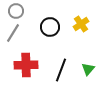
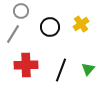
gray circle: moved 5 px right
gray line: moved 1 px down
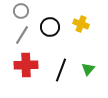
yellow cross: rotated 35 degrees counterclockwise
gray line: moved 9 px right, 1 px down
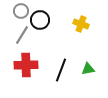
black circle: moved 10 px left, 7 px up
green triangle: rotated 40 degrees clockwise
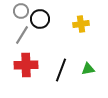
black circle: moved 1 px up
yellow cross: rotated 28 degrees counterclockwise
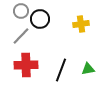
gray line: moved 1 px left, 1 px down; rotated 12 degrees clockwise
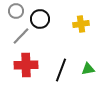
gray circle: moved 5 px left
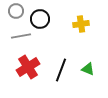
gray line: rotated 36 degrees clockwise
red cross: moved 2 px right, 2 px down; rotated 30 degrees counterclockwise
green triangle: rotated 32 degrees clockwise
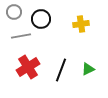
gray circle: moved 2 px left, 1 px down
black circle: moved 1 px right
green triangle: rotated 48 degrees counterclockwise
